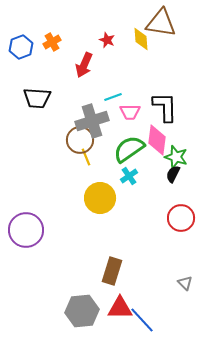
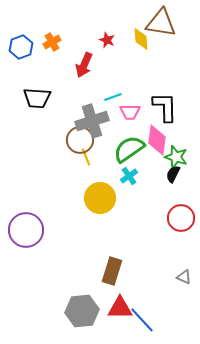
gray triangle: moved 1 px left, 6 px up; rotated 21 degrees counterclockwise
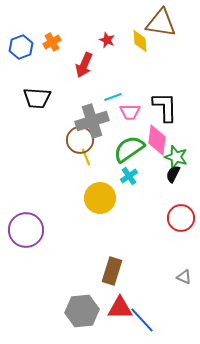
yellow diamond: moved 1 px left, 2 px down
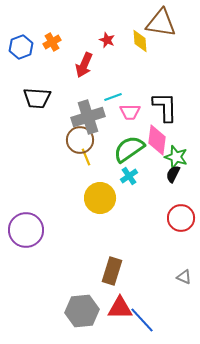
gray cross: moved 4 px left, 4 px up
